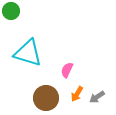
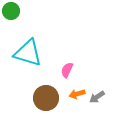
orange arrow: rotated 42 degrees clockwise
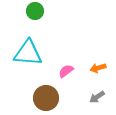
green circle: moved 24 px right
cyan triangle: rotated 12 degrees counterclockwise
pink semicircle: moved 1 px left, 1 px down; rotated 28 degrees clockwise
orange arrow: moved 21 px right, 26 px up
